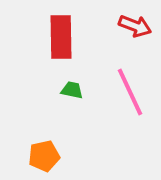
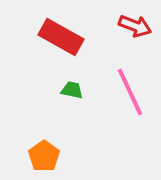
red rectangle: rotated 60 degrees counterclockwise
orange pentagon: rotated 24 degrees counterclockwise
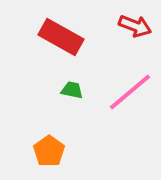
pink line: rotated 75 degrees clockwise
orange pentagon: moved 5 px right, 5 px up
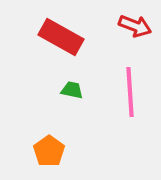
pink line: rotated 54 degrees counterclockwise
